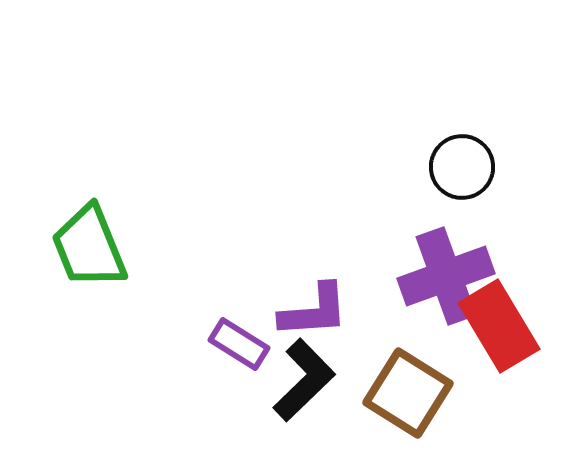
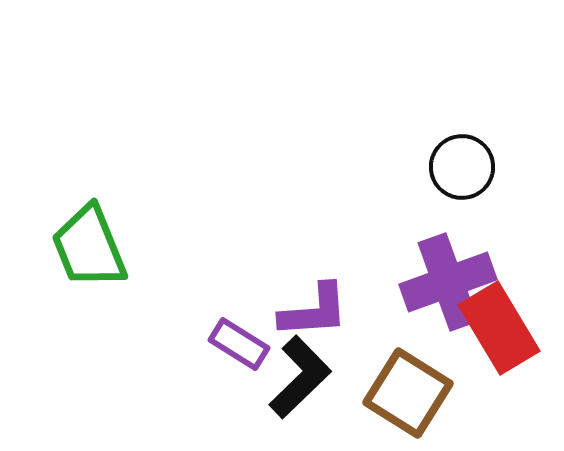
purple cross: moved 2 px right, 6 px down
red rectangle: moved 2 px down
black L-shape: moved 4 px left, 3 px up
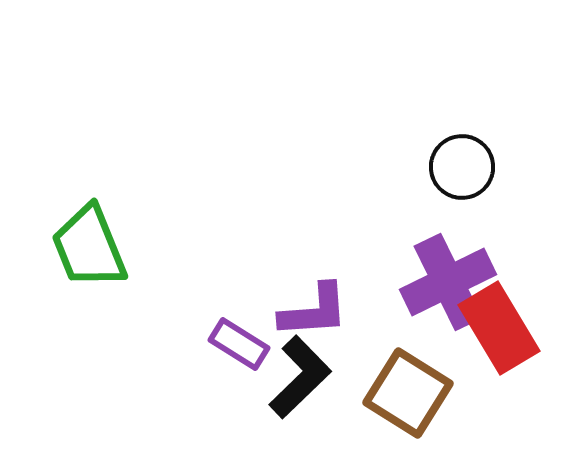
purple cross: rotated 6 degrees counterclockwise
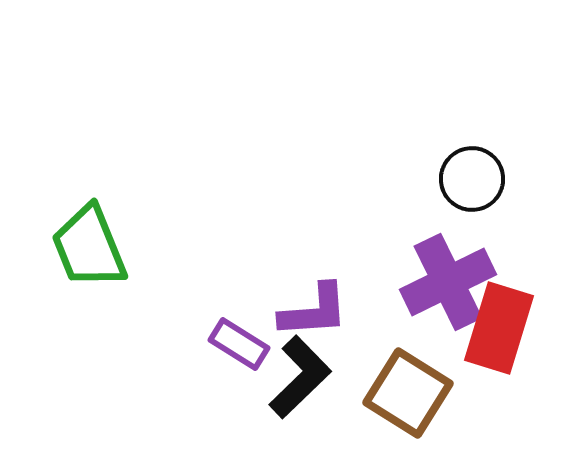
black circle: moved 10 px right, 12 px down
red rectangle: rotated 48 degrees clockwise
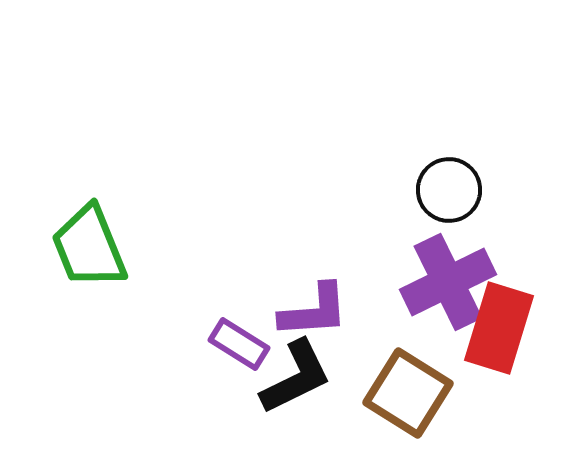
black circle: moved 23 px left, 11 px down
black L-shape: moved 4 px left; rotated 18 degrees clockwise
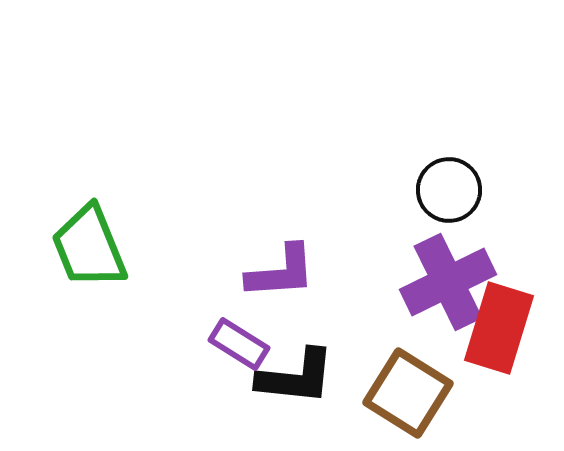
purple L-shape: moved 33 px left, 39 px up
black L-shape: rotated 32 degrees clockwise
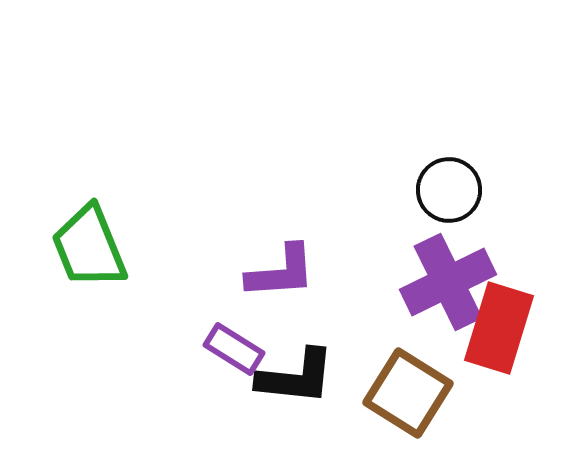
purple rectangle: moved 5 px left, 5 px down
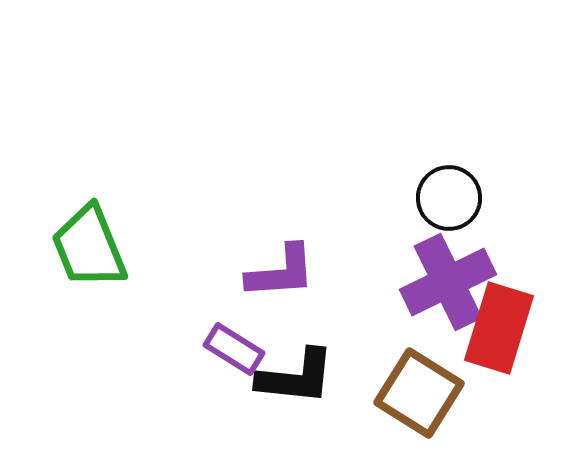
black circle: moved 8 px down
brown square: moved 11 px right
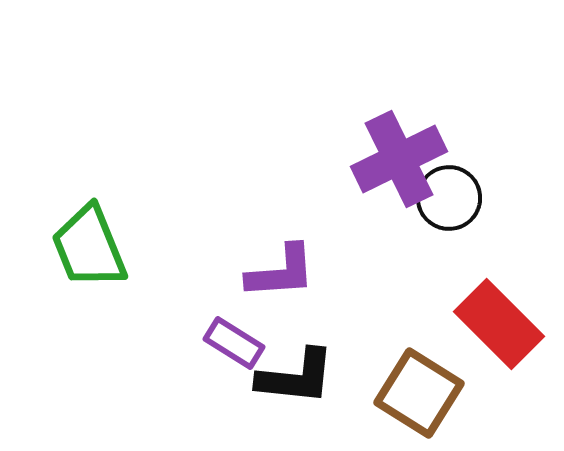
purple cross: moved 49 px left, 123 px up
red rectangle: moved 4 px up; rotated 62 degrees counterclockwise
purple rectangle: moved 6 px up
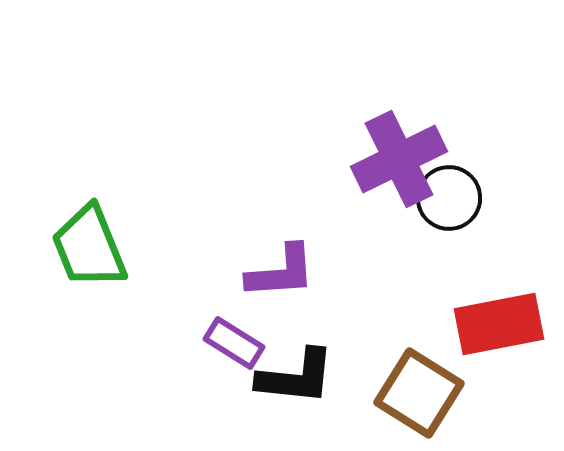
red rectangle: rotated 56 degrees counterclockwise
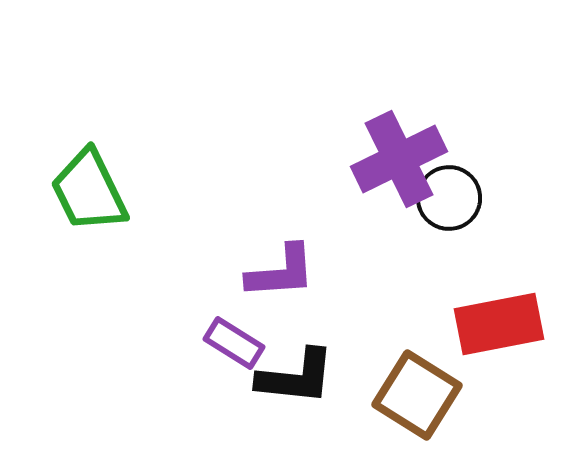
green trapezoid: moved 56 px up; rotated 4 degrees counterclockwise
brown square: moved 2 px left, 2 px down
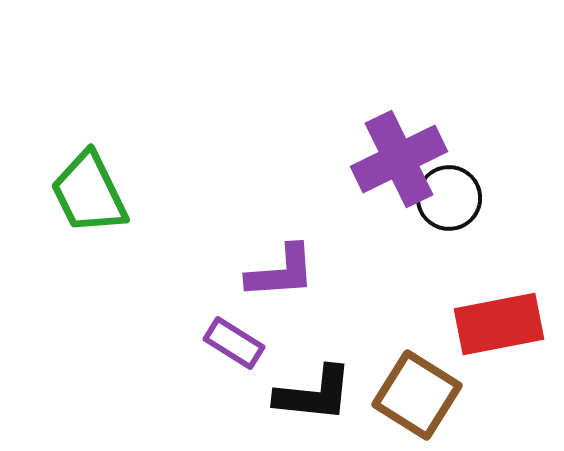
green trapezoid: moved 2 px down
black L-shape: moved 18 px right, 17 px down
